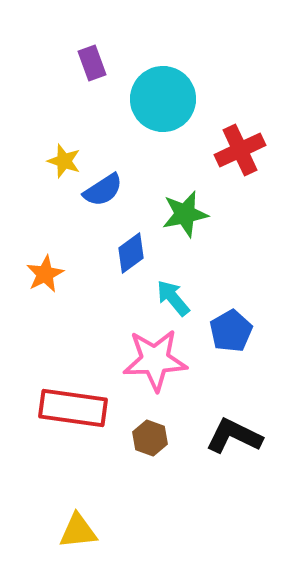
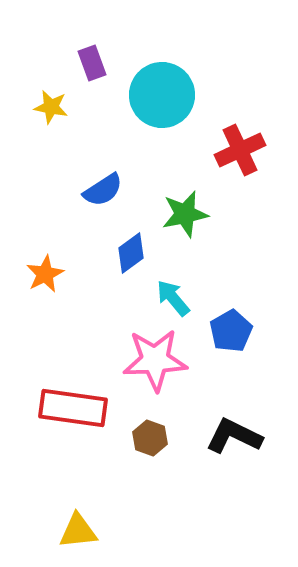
cyan circle: moved 1 px left, 4 px up
yellow star: moved 13 px left, 54 px up; rotated 8 degrees counterclockwise
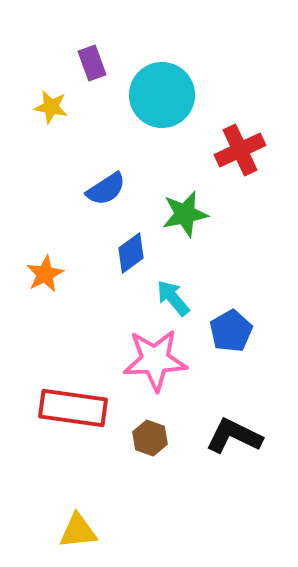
blue semicircle: moved 3 px right, 1 px up
